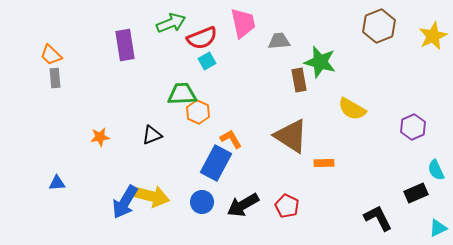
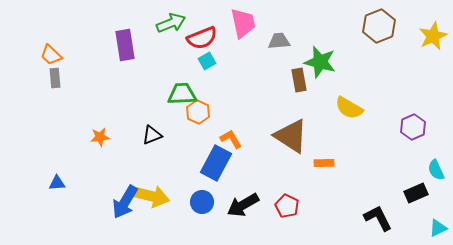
yellow semicircle: moved 3 px left, 1 px up
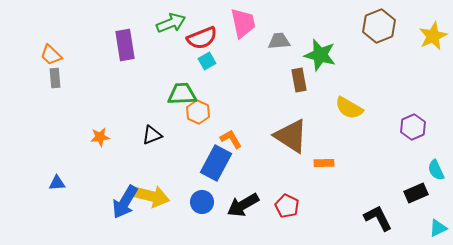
green star: moved 7 px up
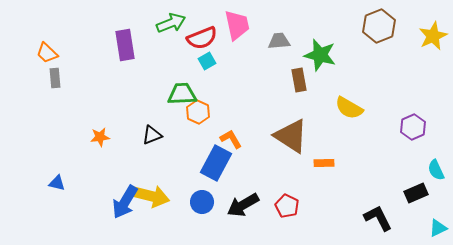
pink trapezoid: moved 6 px left, 2 px down
orange trapezoid: moved 4 px left, 2 px up
blue triangle: rotated 18 degrees clockwise
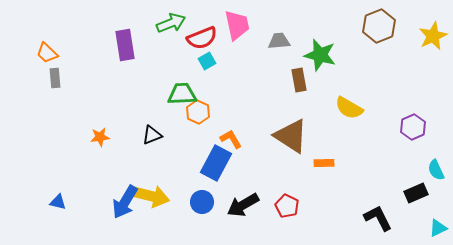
blue triangle: moved 1 px right, 19 px down
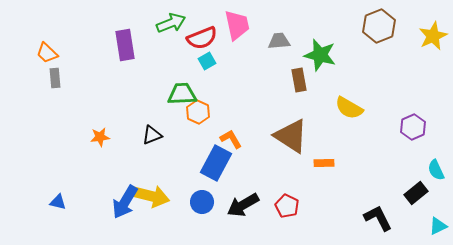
black rectangle: rotated 15 degrees counterclockwise
cyan triangle: moved 2 px up
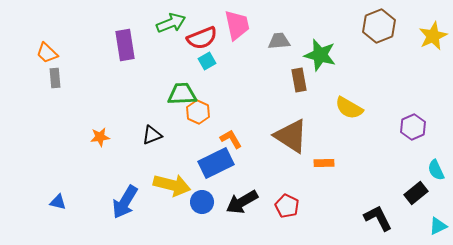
blue rectangle: rotated 36 degrees clockwise
yellow arrow: moved 21 px right, 11 px up
black arrow: moved 1 px left, 3 px up
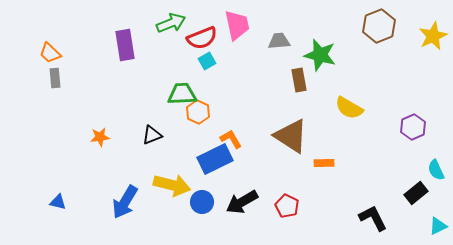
orange trapezoid: moved 3 px right
blue rectangle: moved 1 px left, 4 px up
black L-shape: moved 5 px left
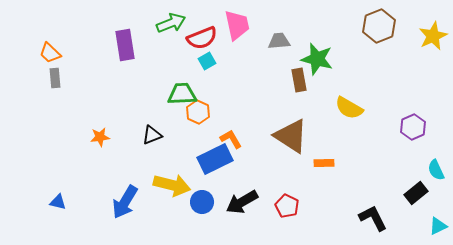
green star: moved 3 px left, 4 px down
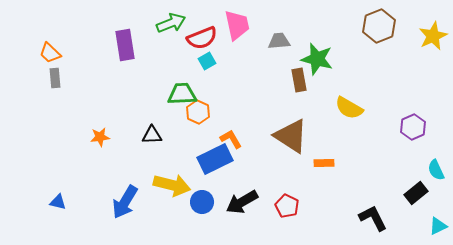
black triangle: rotated 20 degrees clockwise
